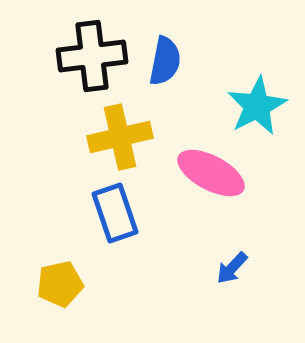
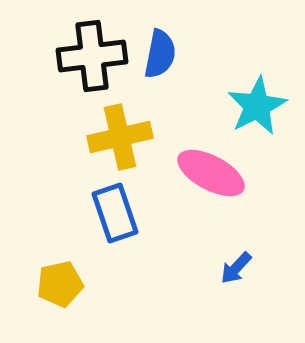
blue semicircle: moved 5 px left, 7 px up
blue arrow: moved 4 px right
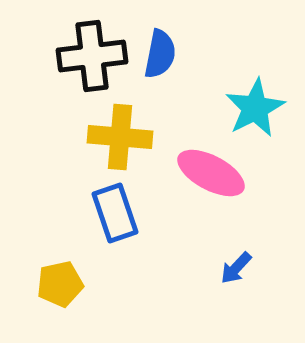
cyan star: moved 2 px left, 2 px down
yellow cross: rotated 18 degrees clockwise
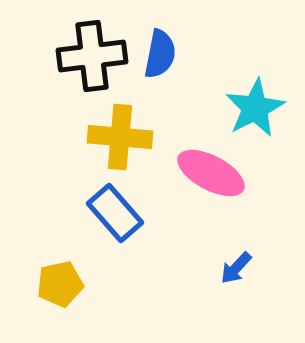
blue rectangle: rotated 22 degrees counterclockwise
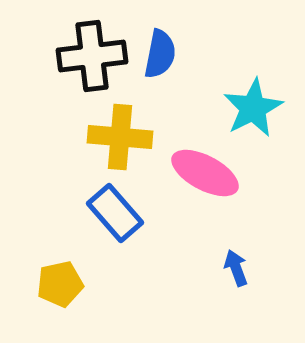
cyan star: moved 2 px left
pink ellipse: moved 6 px left
blue arrow: rotated 117 degrees clockwise
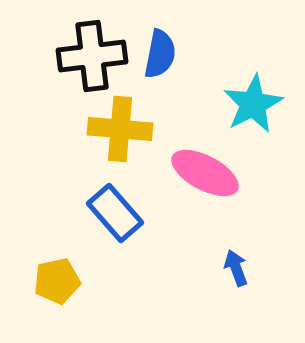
cyan star: moved 4 px up
yellow cross: moved 8 px up
yellow pentagon: moved 3 px left, 3 px up
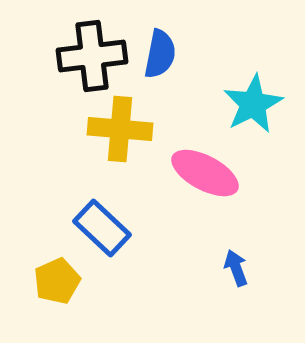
blue rectangle: moved 13 px left, 15 px down; rotated 6 degrees counterclockwise
yellow pentagon: rotated 12 degrees counterclockwise
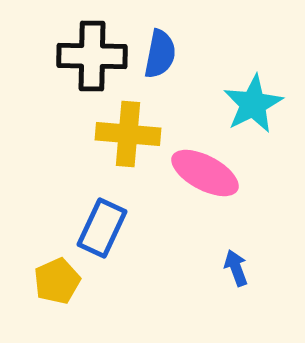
black cross: rotated 8 degrees clockwise
yellow cross: moved 8 px right, 5 px down
blue rectangle: rotated 72 degrees clockwise
